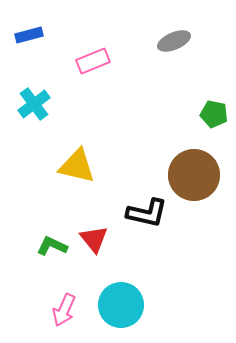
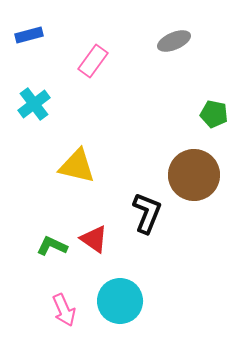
pink rectangle: rotated 32 degrees counterclockwise
black L-shape: rotated 81 degrees counterclockwise
red triangle: rotated 16 degrees counterclockwise
cyan circle: moved 1 px left, 4 px up
pink arrow: rotated 48 degrees counterclockwise
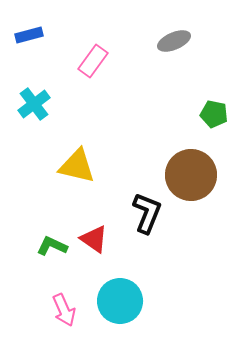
brown circle: moved 3 px left
